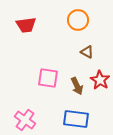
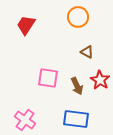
orange circle: moved 3 px up
red trapezoid: rotated 130 degrees clockwise
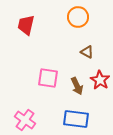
red trapezoid: rotated 20 degrees counterclockwise
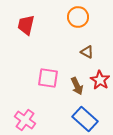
blue rectangle: moved 9 px right; rotated 35 degrees clockwise
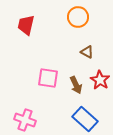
brown arrow: moved 1 px left, 1 px up
pink cross: rotated 15 degrees counterclockwise
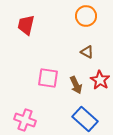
orange circle: moved 8 px right, 1 px up
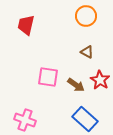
pink square: moved 1 px up
brown arrow: rotated 30 degrees counterclockwise
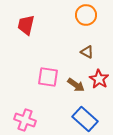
orange circle: moved 1 px up
red star: moved 1 px left, 1 px up
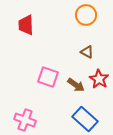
red trapezoid: rotated 15 degrees counterclockwise
pink square: rotated 10 degrees clockwise
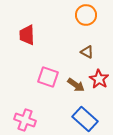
red trapezoid: moved 1 px right, 10 px down
